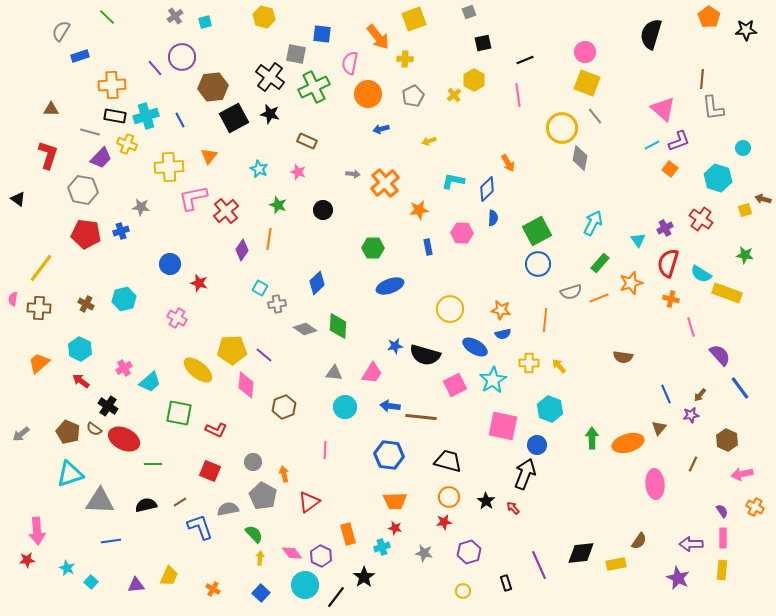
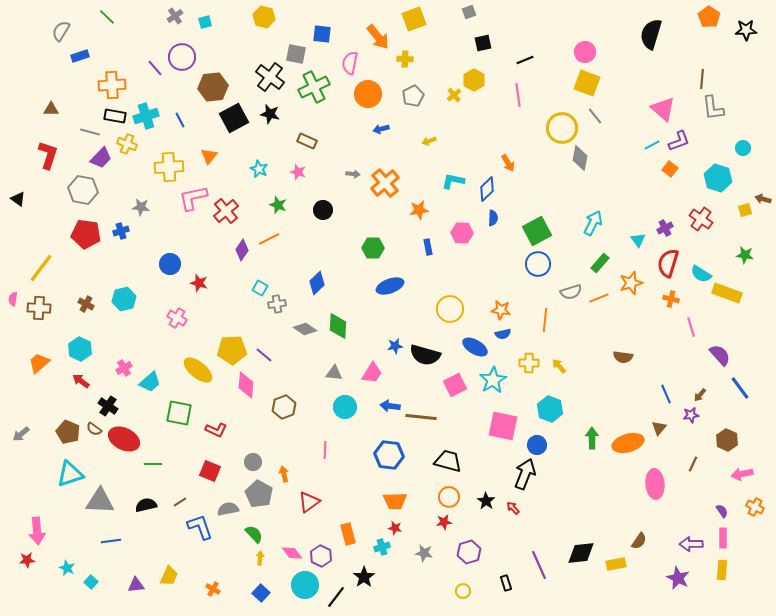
orange line at (269, 239): rotated 55 degrees clockwise
gray pentagon at (263, 496): moved 4 px left, 2 px up
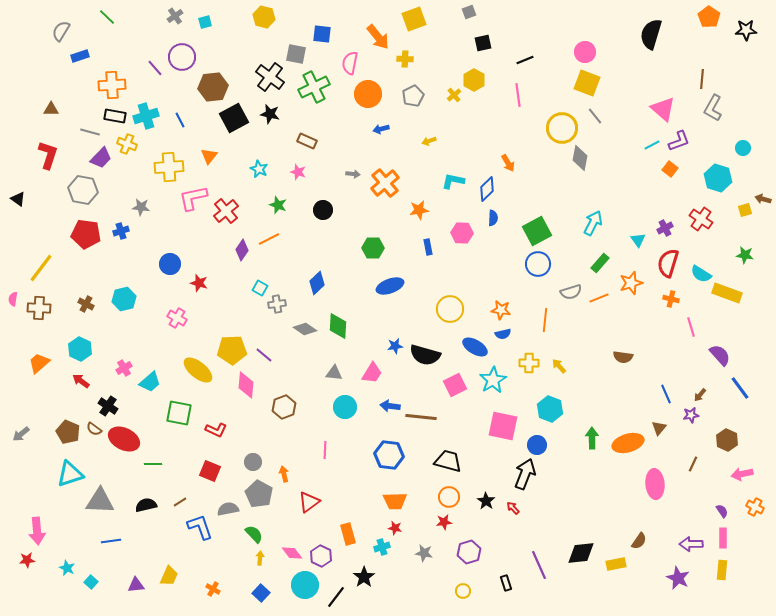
gray L-shape at (713, 108): rotated 36 degrees clockwise
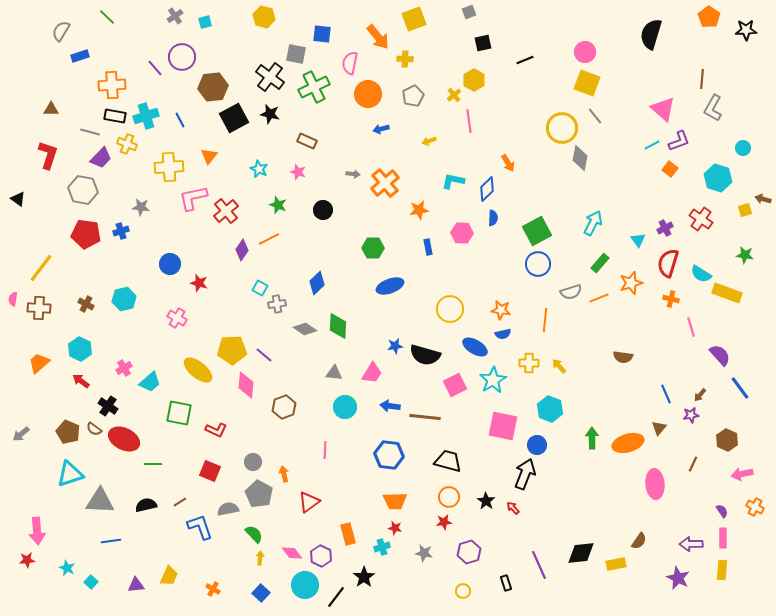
pink line at (518, 95): moved 49 px left, 26 px down
brown line at (421, 417): moved 4 px right
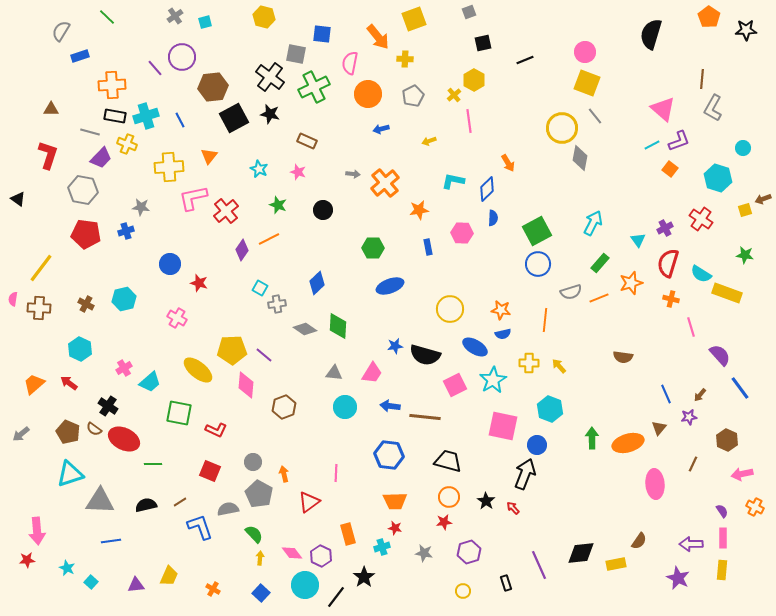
brown arrow at (763, 199): rotated 35 degrees counterclockwise
blue cross at (121, 231): moved 5 px right
orange trapezoid at (39, 363): moved 5 px left, 21 px down
red arrow at (81, 381): moved 12 px left, 2 px down
purple star at (691, 415): moved 2 px left, 2 px down
pink line at (325, 450): moved 11 px right, 23 px down
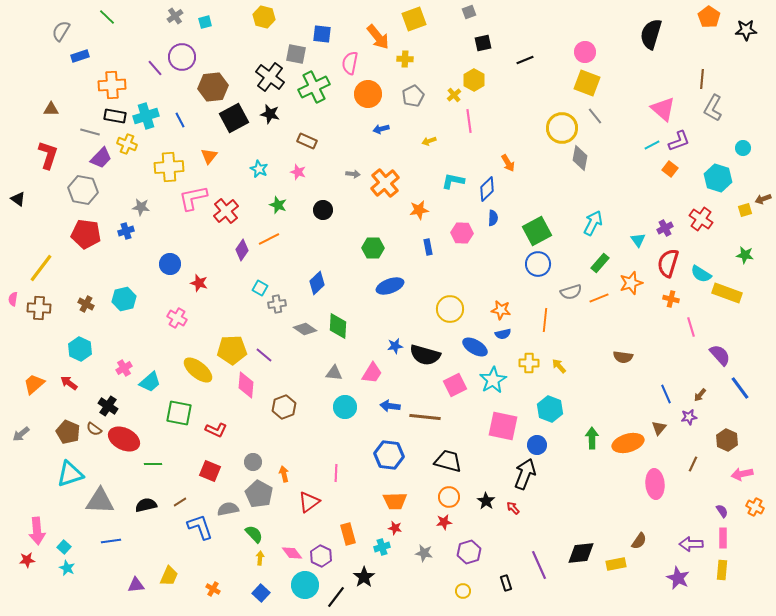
cyan square at (91, 582): moved 27 px left, 35 px up
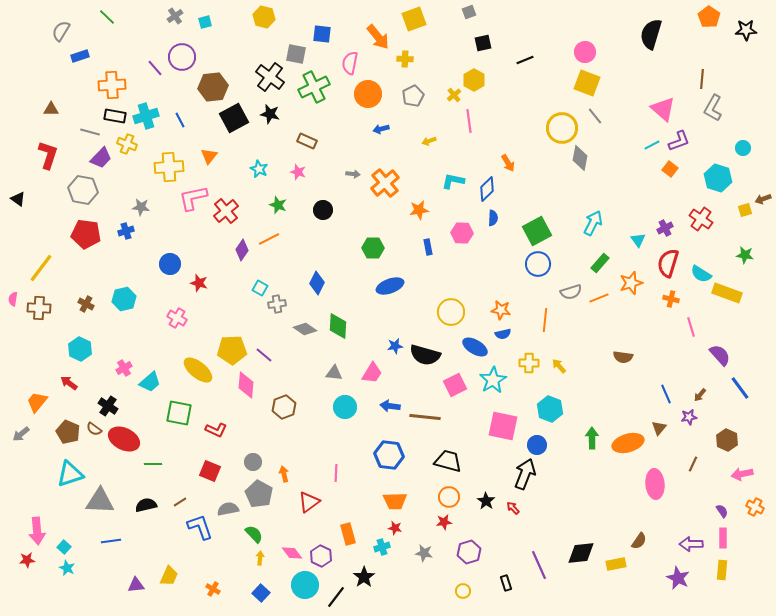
blue diamond at (317, 283): rotated 20 degrees counterclockwise
yellow circle at (450, 309): moved 1 px right, 3 px down
orange trapezoid at (34, 384): moved 3 px right, 18 px down; rotated 10 degrees counterclockwise
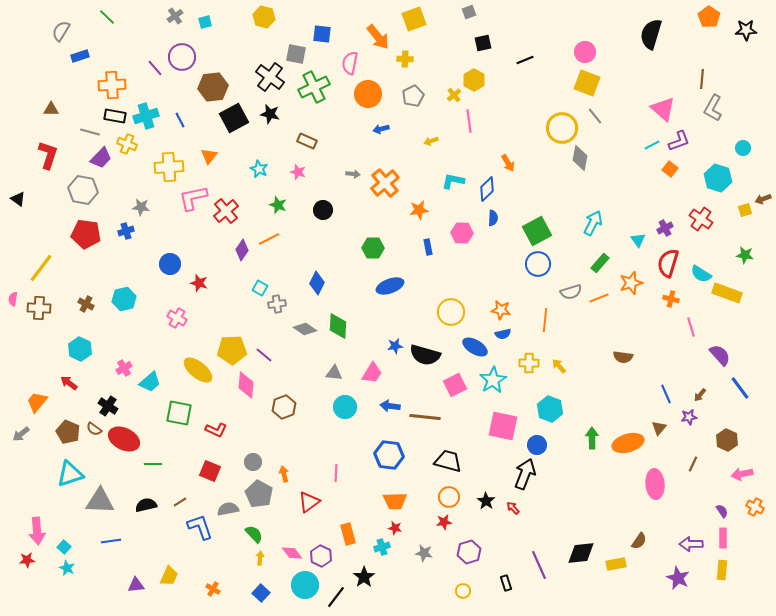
yellow arrow at (429, 141): moved 2 px right
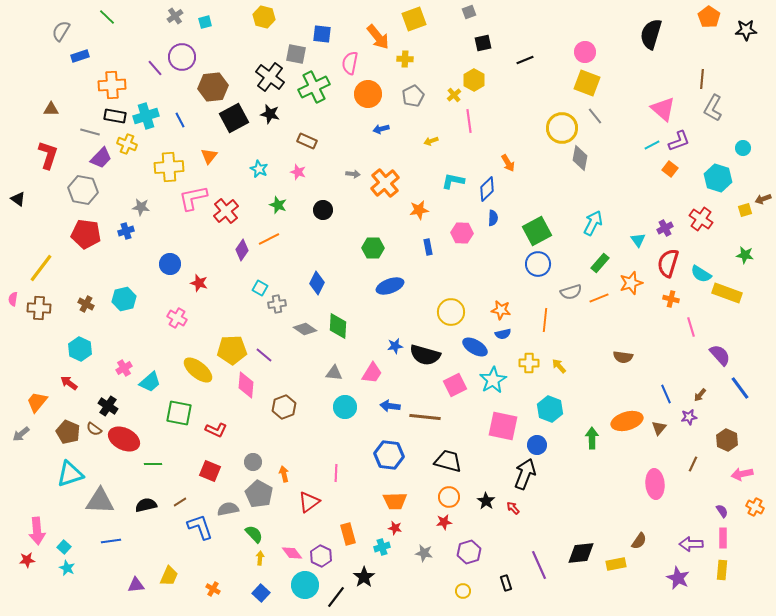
orange ellipse at (628, 443): moved 1 px left, 22 px up
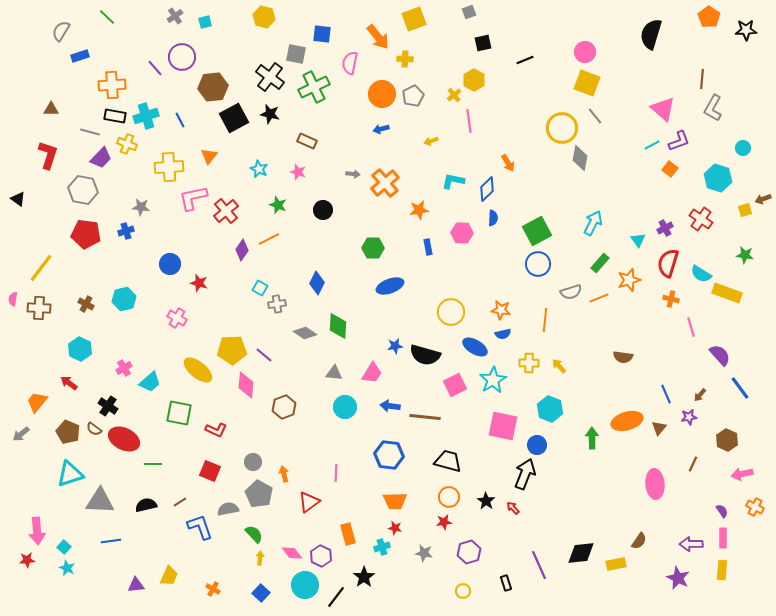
orange circle at (368, 94): moved 14 px right
orange star at (631, 283): moved 2 px left, 3 px up
gray diamond at (305, 329): moved 4 px down
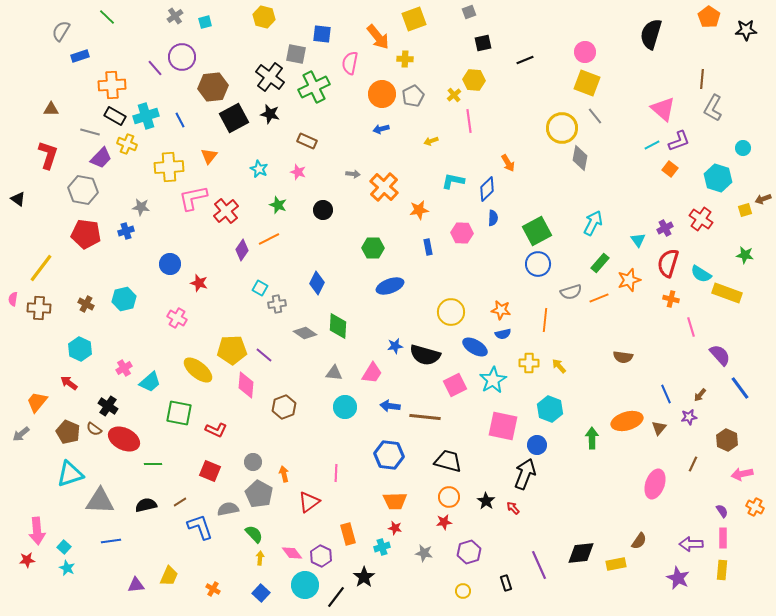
yellow hexagon at (474, 80): rotated 25 degrees counterclockwise
black rectangle at (115, 116): rotated 20 degrees clockwise
orange cross at (385, 183): moved 1 px left, 4 px down; rotated 8 degrees counterclockwise
pink ellipse at (655, 484): rotated 24 degrees clockwise
